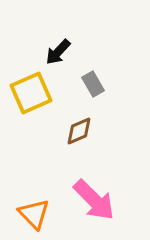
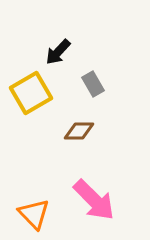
yellow square: rotated 6 degrees counterclockwise
brown diamond: rotated 24 degrees clockwise
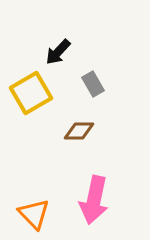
pink arrow: rotated 57 degrees clockwise
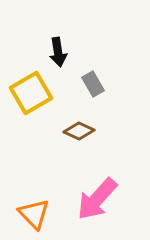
black arrow: rotated 52 degrees counterclockwise
brown diamond: rotated 24 degrees clockwise
pink arrow: moved 3 px right, 1 px up; rotated 30 degrees clockwise
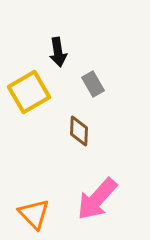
yellow square: moved 2 px left, 1 px up
brown diamond: rotated 68 degrees clockwise
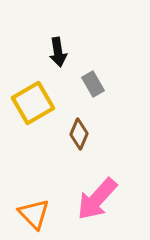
yellow square: moved 4 px right, 11 px down
brown diamond: moved 3 px down; rotated 20 degrees clockwise
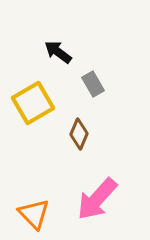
black arrow: rotated 136 degrees clockwise
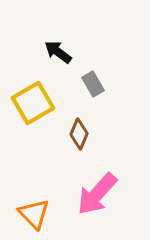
pink arrow: moved 5 px up
